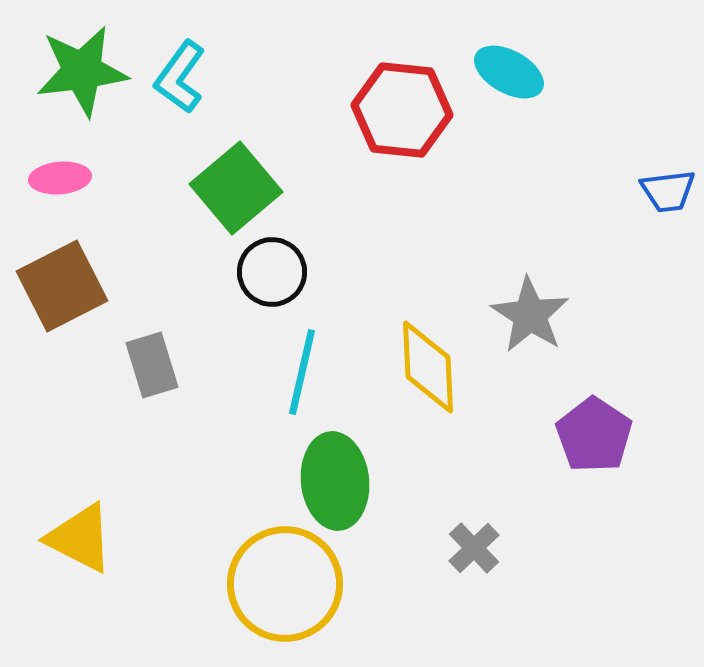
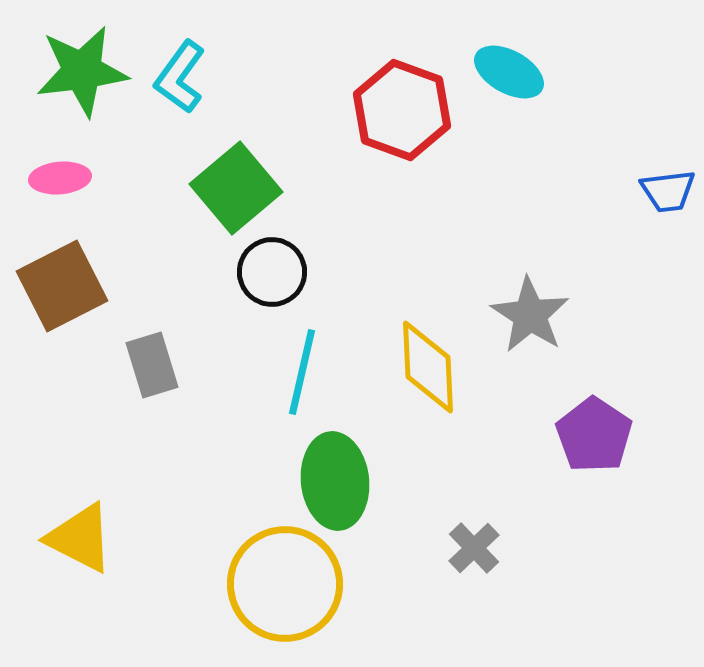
red hexagon: rotated 14 degrees clockwise
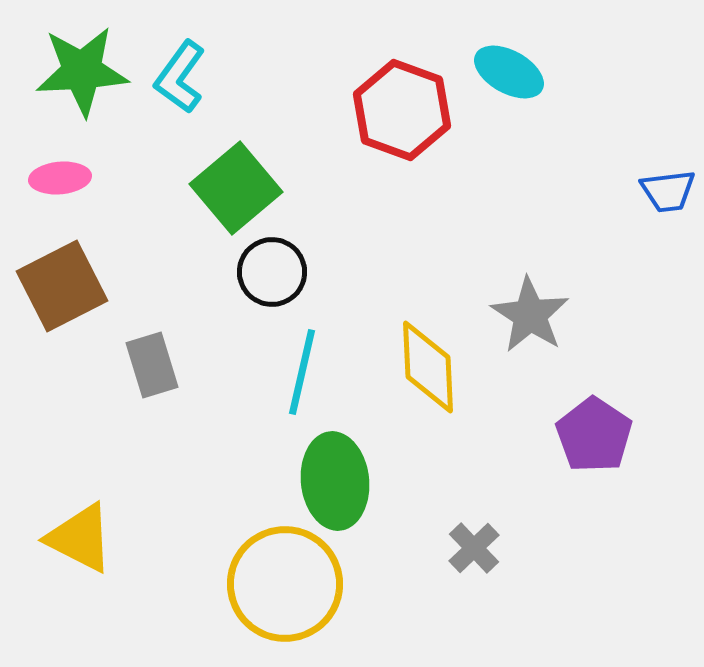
green star: rotated 4 degrees clockwise
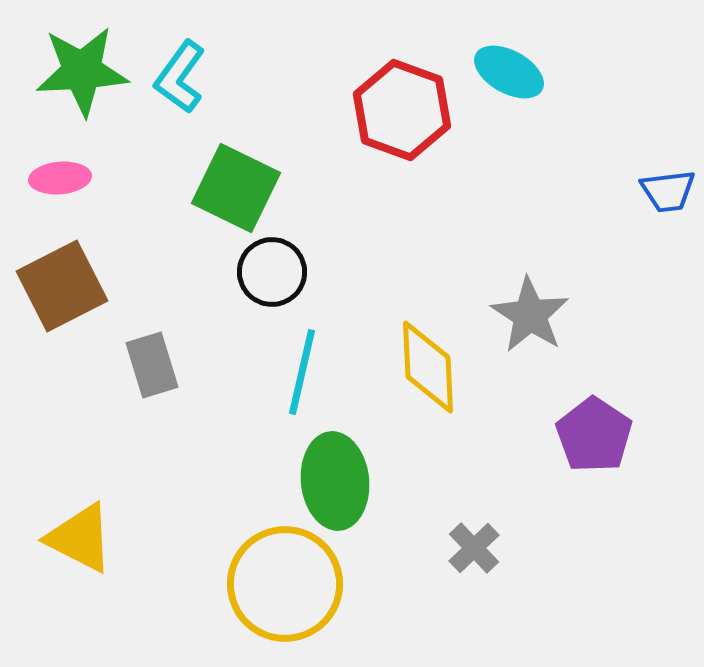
green square: rotated 24 degrees counterclockwise
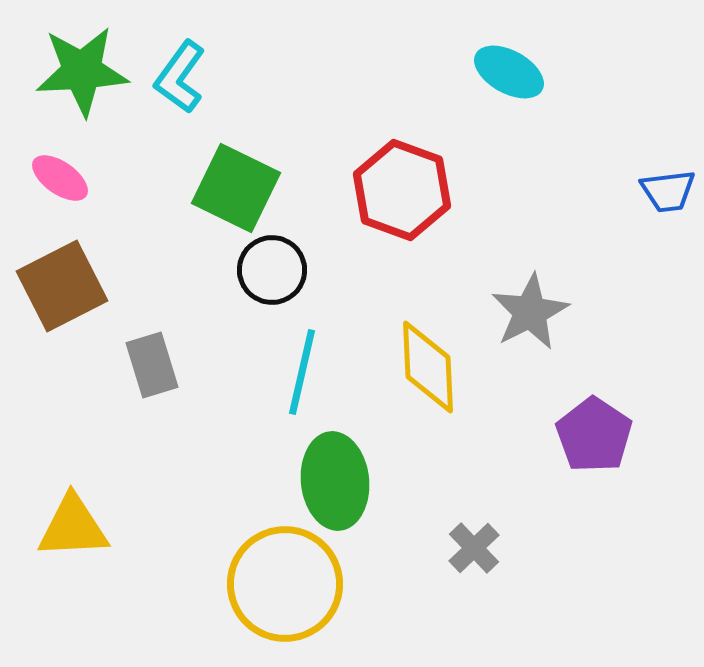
red hexagon: moved 80 px down
pink ellipse: rotated 40 degrees clockwise
black circle: moved 2 px up
gray star: moved 3 px up; rotated 12 degrees clockwise
yellow triangle: moved 7 px left, 11 px up; rotated 30 degrees counterclockwise
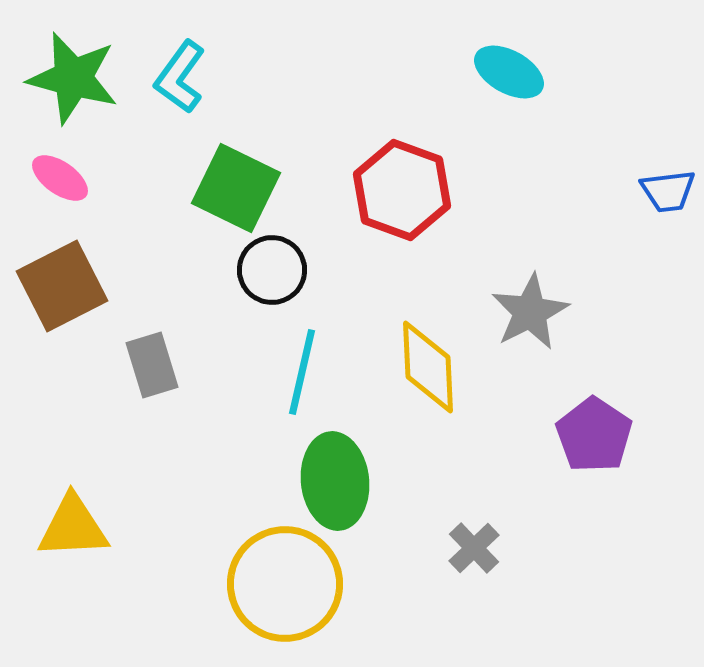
green star: moved 9 px left, 7 px down; rotated 18 degrees clockwise
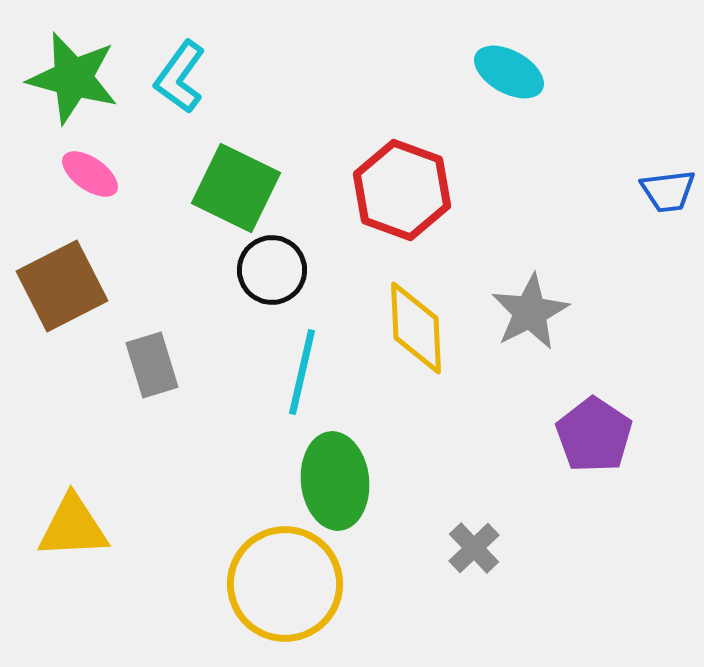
pink ellipse: moved 30 px right, 4 px up
yellow diamond: moved 12 px left, 39 px up
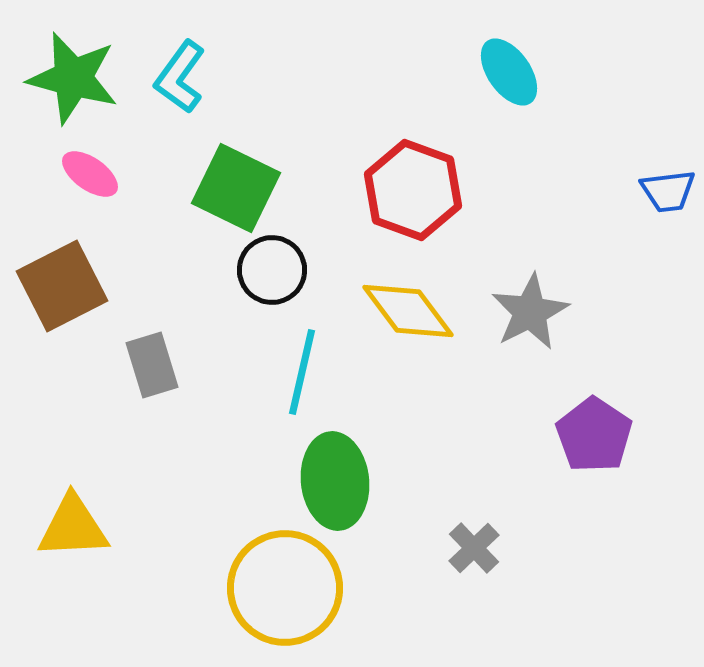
cyan ellipse: rotated 26 degrees clockwise
red hexagon: moved 11 px right
yellow diamond: moved 8 px left, 17 px up; rotated 34 degrees counterclockwise
yellow circle: moved 4 px down
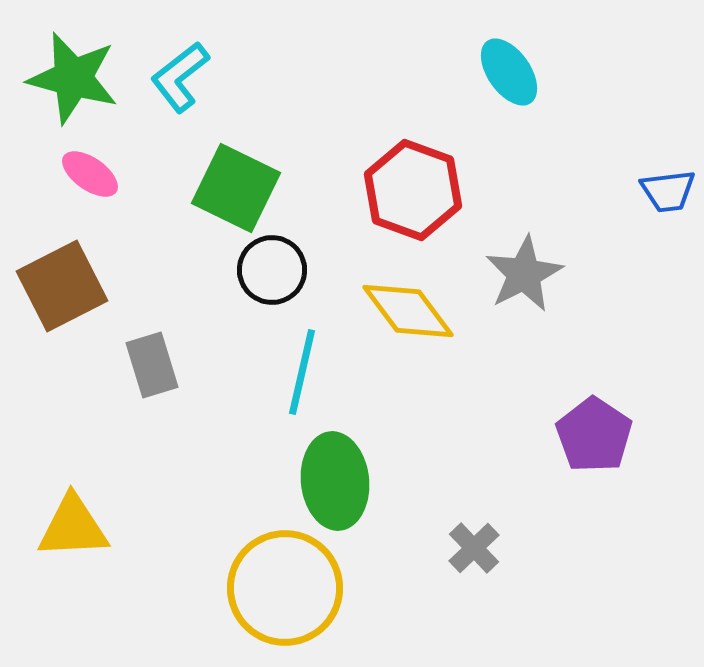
cyan L-shape: rotated 16 degrees clockwise
gray star: moved 6 px left, 38 px up
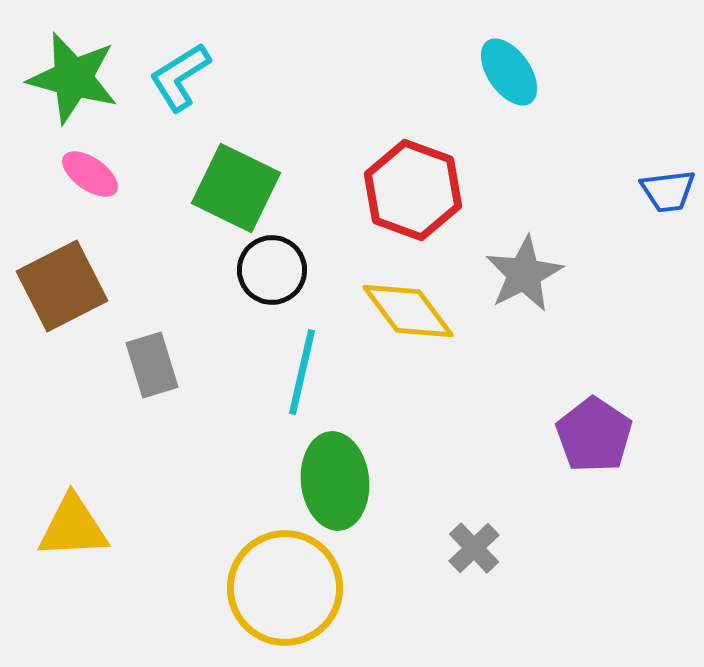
cyan L-shape: rotated 6 degrees clockwise
